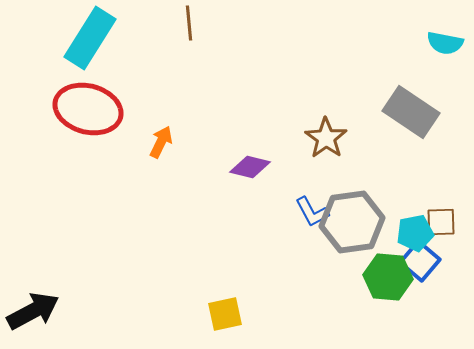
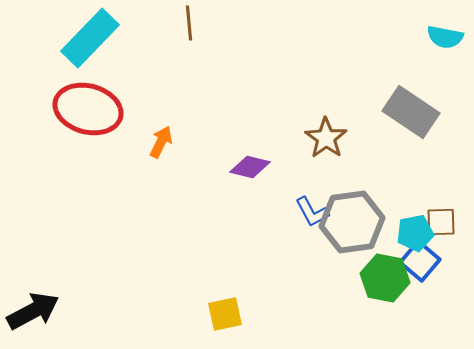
cyan rectangle: rotated 12 degrees clockwise
cyan semicircle: moved 6 px up
green hexagon: moved 3 px left, 1 px down; rotated 6 degrees clockwise
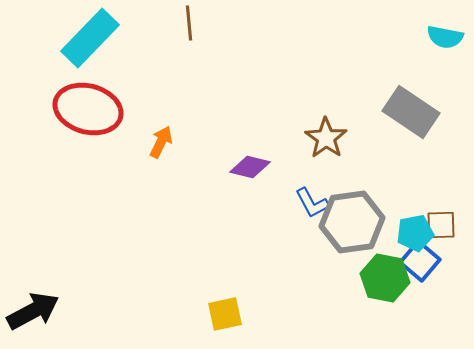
blue L-shape: moved 9 px up
brown square: moved 3 px down
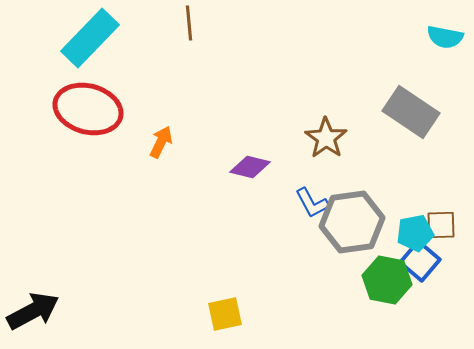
green hexagon: moved 2 px right, 2 px down
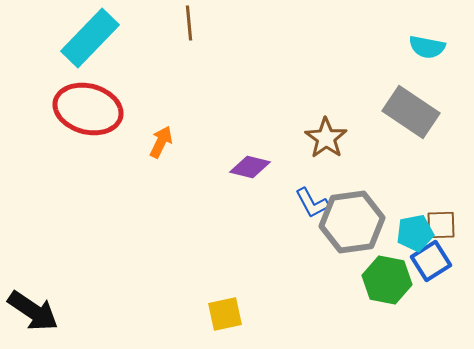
cyan semicircle: moved 18 px left, 10 px down
blue square: moved 11 px right; rotated 18 degrees clockwise
black arrow: rotated 62 degrees clockwise
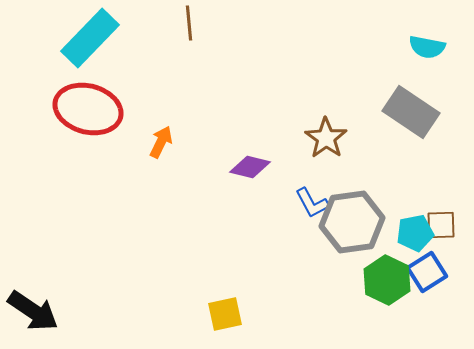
blue square: moved 4 px left, 11 px down
green hexagon: rotated 15 degrees clockwise
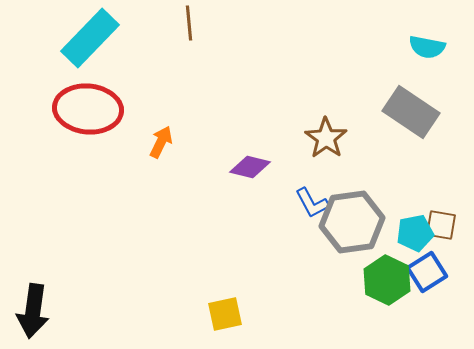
red ellipse: rotated 10 degrees counterclockwise
brown square: rotated 12 degrees clockwise
black arrow: rotated 64 degrees clockwise
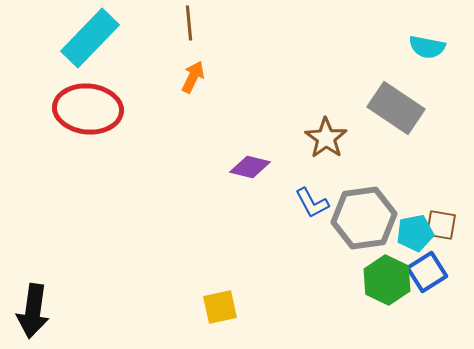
gray rectangle: moved 15 px left, 4 px up
orange arrow: moved 32 px right, 65 px up
gray hexagon: moved 12 px right, 4 px up
yellow square: moved 5 px left, 7 px up
